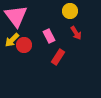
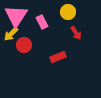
yellow circle: moved 2 px left, 1 px down
pink triangle: rotated 10 degrees clockwise
pink rectangle: moved 7 px left, 14 px up
yellow arrow: moved 1 px left, 6 px up
red rectangle: rotated 35 degrees clockwise
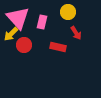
pink triangle: moved 2 px right, 2 px down; rotated 15 degrees counterclockwise
pink rectangle: rotated 40 degrees clockwise
red rectangle: moved 10 px up; rotated 35 degrees clockwise
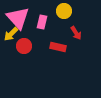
yellow circle: moved 4 px left, 1 px up
red circle: moved 1 px down
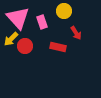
pink rectangle: rotated 32 degrees counterclockwise
yellow arrow: moved 5 px down
red circle: moved 1 px right
